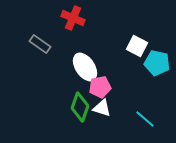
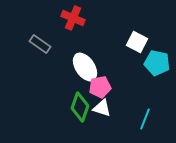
white square: moved 4 px up
cyan line: rotated 70 degrees clockwise
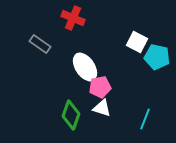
cyan pentagon: moved 6 px up
green diamond: moved 9 px left, 8 px down
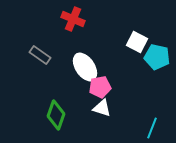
red cross: moved 1 px down
gray rectangle: moved 11 px down
green diamond: moved 15 px left
cyan line: moved 7 px right, 9 px down
